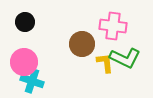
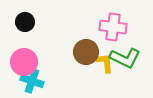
pink cross: moved 1 px down
brown circle: moved 4 px right, 8 px down
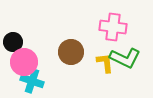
black circle: moved 12 px left, 20 px down
brown circle: moved 15 px left
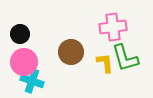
pink cross: rotated 16 degrees counterclockwise
black circle: moved 7 px right, 8 px up
green L-shape: rotated 48 degrees clockwise
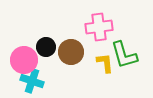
pink cross: moved 14 px left
black circle: moved 26 px right, 13 px down
green L-shape: moved 1 px left, 3 px up
pink circle: moved 2 px up
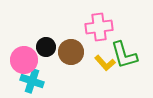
yellow L-shape: rotated 145 degrees clockwise
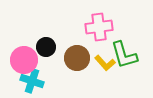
brown circle: moved 6 px right, 6 px down
